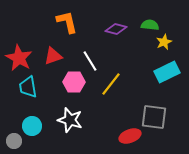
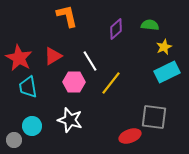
orange L-shape: moved 6 px up
purple diamond: rotated 55 degrees counterclockwise
yellow star: moved 5 px down
red triangle: rotated 12 degrees counterclockwise
yellow line: moved 1 px up
gray circle: moved 1 px up
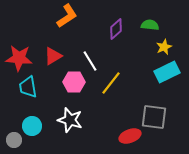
orange L-shape: rotated 70 degrees clockwise
red star: rotated 24 degrees counterclockwise
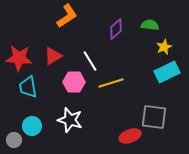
yellow line: rotated 35 degrees clockwise
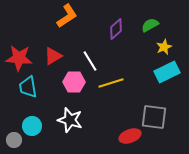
green semicircle: rotated 36 degrees counterclockwise
